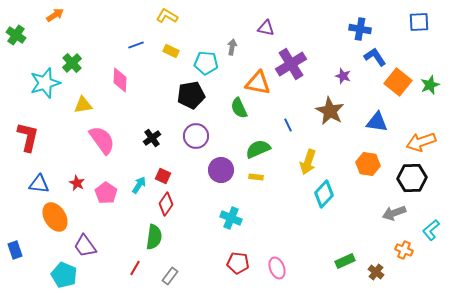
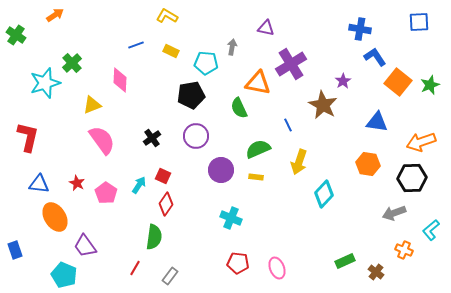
purple star at (343, 76): moved 5 px down; rotated 21 degrees clockwise
yellow triangle at (83, 105): moved 9 px right; rotated 12 degrees counterclockwise
brown star at (330, 111): moved 7 px left, 6 px up
yellow arrow at (308, 162): moved 9 px left
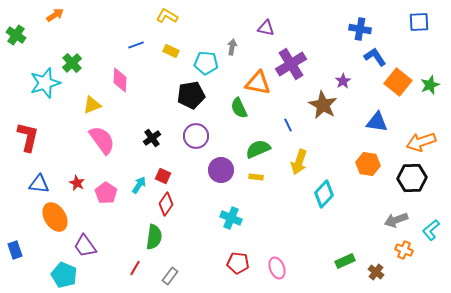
gray arrow at (394, 213): moved 2 px right, 7 px down
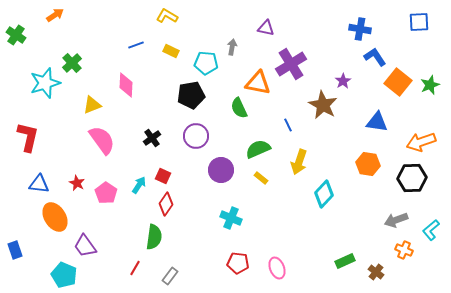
pink diamond at (120, 80): moved 6 px right, 5 px down
yellow rectangle at (256, 177): moved 5 px right, 1 px down; rotated 32 degrees clockwise
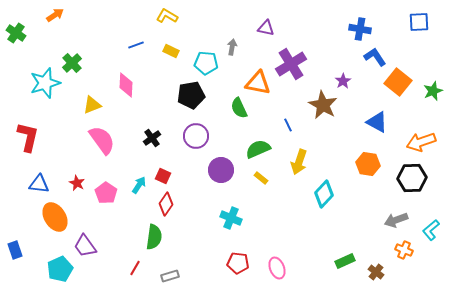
green cross at (16, 35): moved 2 px up
green star at (430, 85): moved 3 px right, 6 px down
blue triangle at (377, 122): rotated 20 degrees clockwise
cyan pentagon at (64, 275): moved 4 px left, 6 px up; rotated 25 degrees clockwise
gray rectangle at (170, 276): rotated 36 degrees clockwise
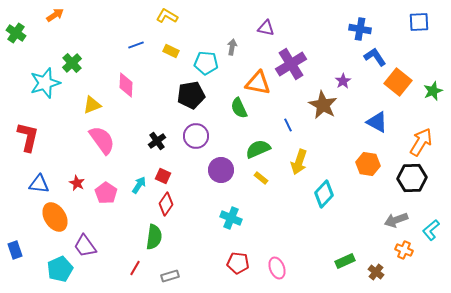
black cross at (152, 138): moved 5 px right, 3 px down
orange arrow at (421, 142): rotated 140 degrees clockwise
